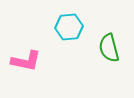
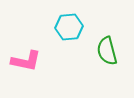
green semicircle: moved 2 px left, 3 px down
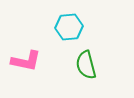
green semicircle: moved 21 px left, 14 px down
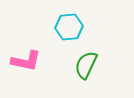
green semicircle: rotated 40 degrees clockwise
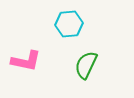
cyan hexagon: moved 3 px up
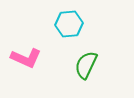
pink L-shape: moved 3 px up; rotated 12 degrees clockwise
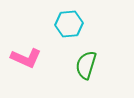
green semicircle: rotated 8 degrees counterclockwise
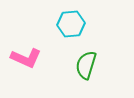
cyan hexagon: moved 2 px right
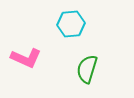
green semicircle: moved 1 px right, 4 px down
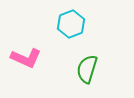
cyan hexagon: rotated 16 degrees counterclockwise
